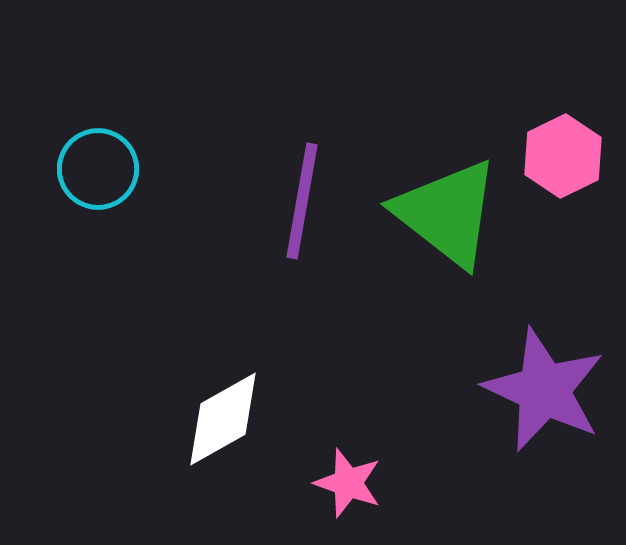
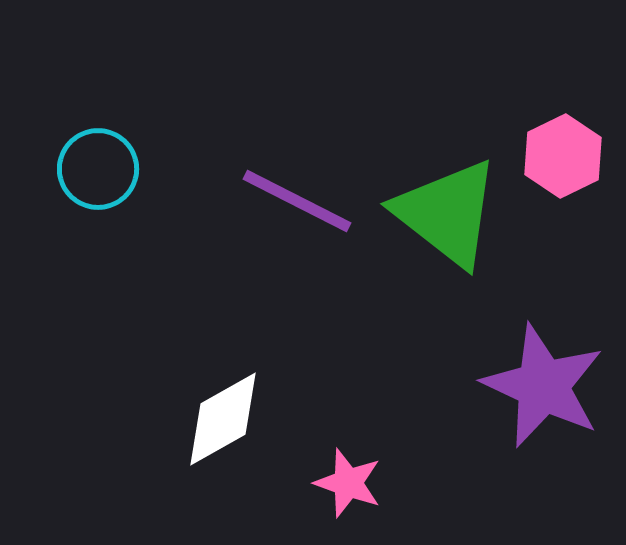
purple line: moved 5 px left; rotated 73 degrees counterclockwise
purple star: moved 1 px left, 4 px up
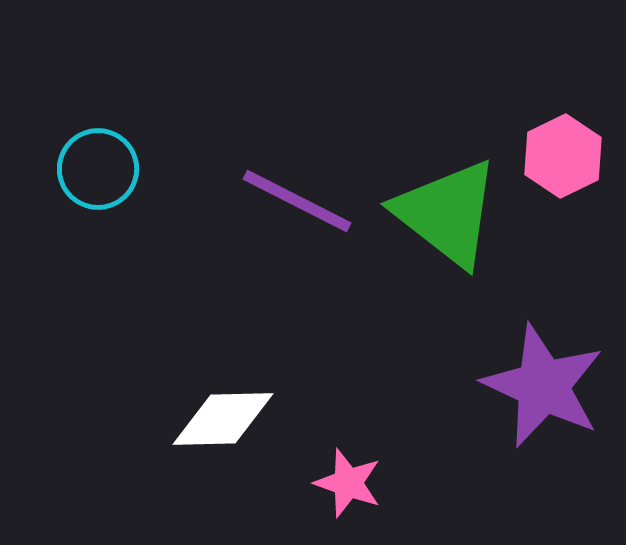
white diamond: rotated 28 degrees clockwise
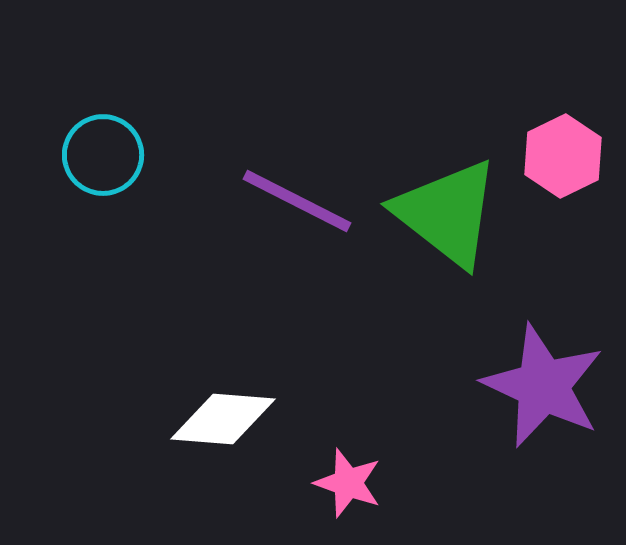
cyan circle: moved 5 px right, 14 px up
white diamond: rotated 6 degrees clockwise
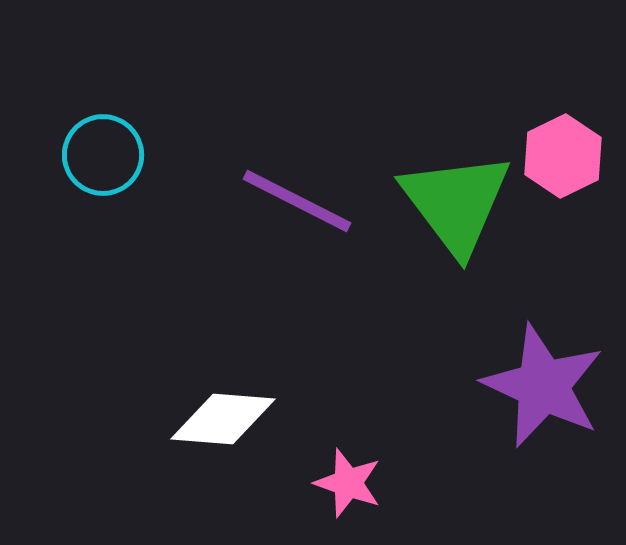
green triangle: moved 9 px right, 10 px up; rotated 15 degrees clockwise
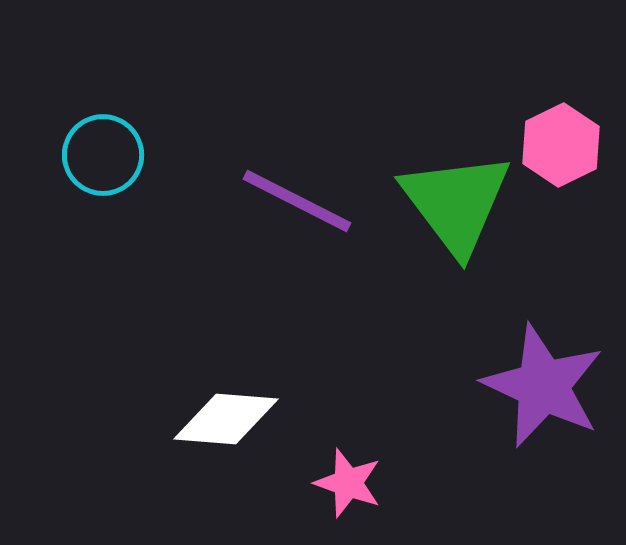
pink hexagon: moved 2 px left, 11 px up
white diamond: moved 3 px right
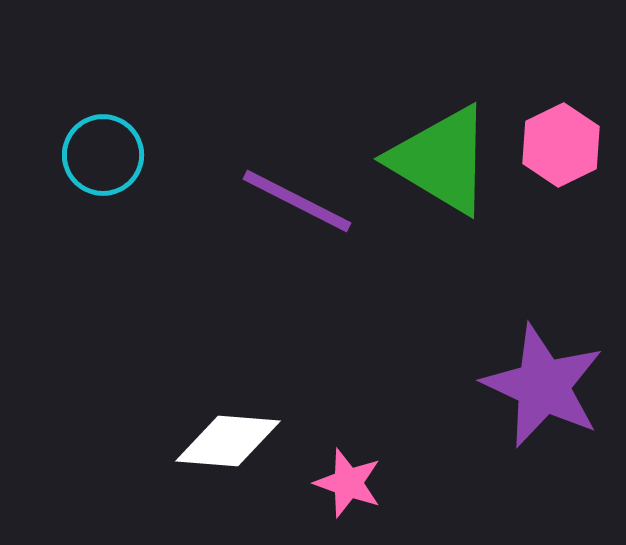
green triangle: moved 15 px left, 43 px up; rotated 22 degrees counterclockwise
white diamond: moved 2 px right, 22 px down
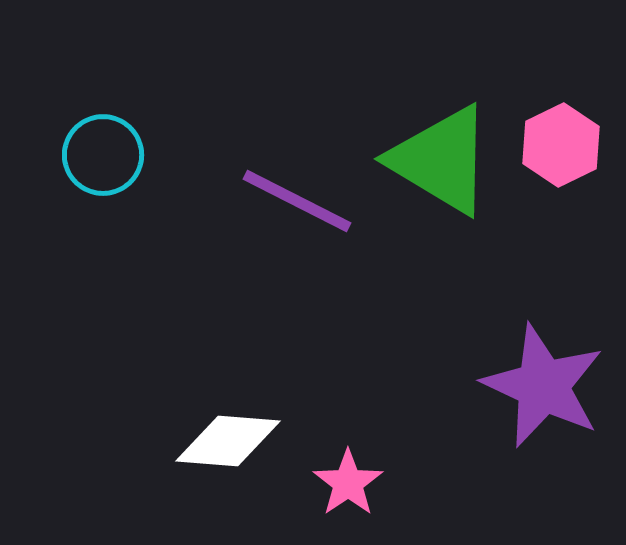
pink star: rotated 18 degrees clockwise
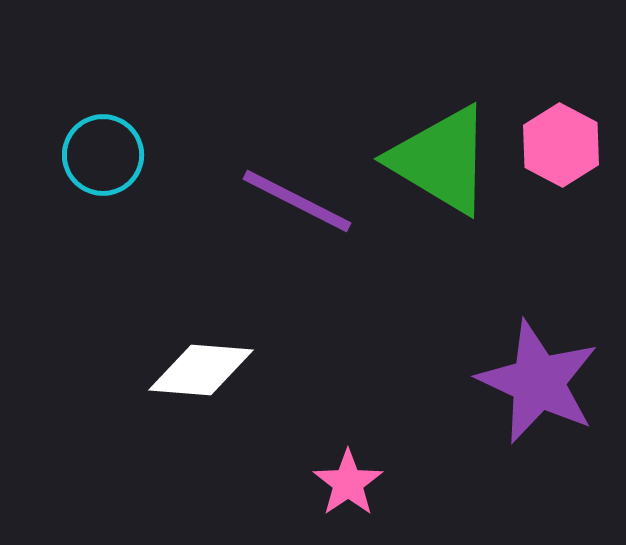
pink hexagon: rotated 6 degrees counterclockwise
purple star: moved 5 px left, 4 px up
white diamond: moved 27 px left, 71 px up
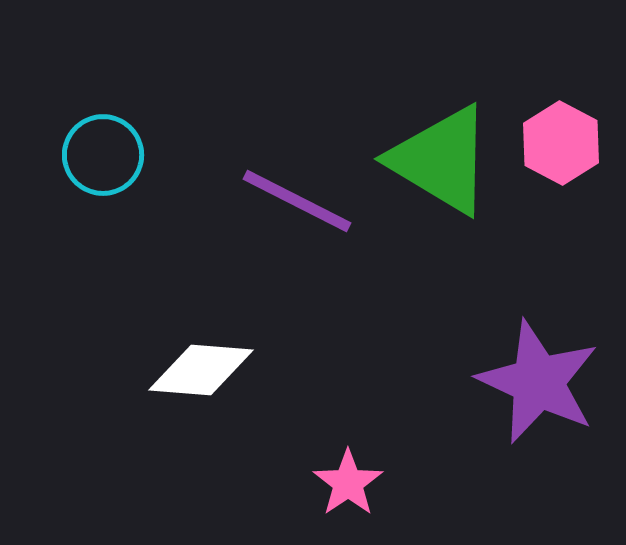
pink hexagon: moved 2 px up
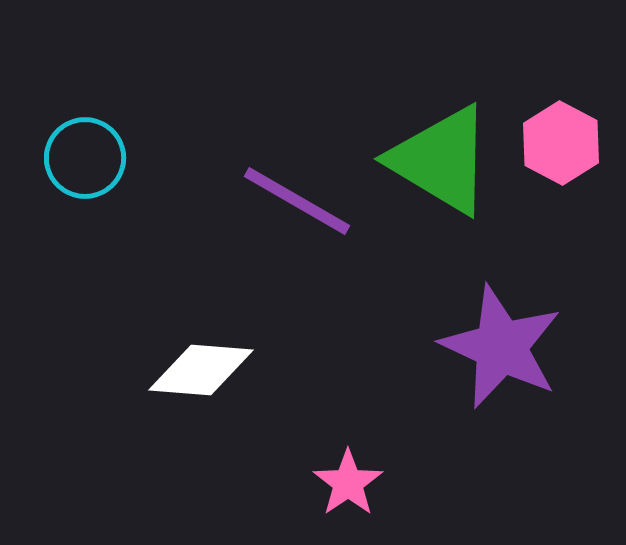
cyan circle: moved 18 px left, 3 px down
purple line: rotated 3 degrees clockwise
purple star: moved 37 px left, 35 px up
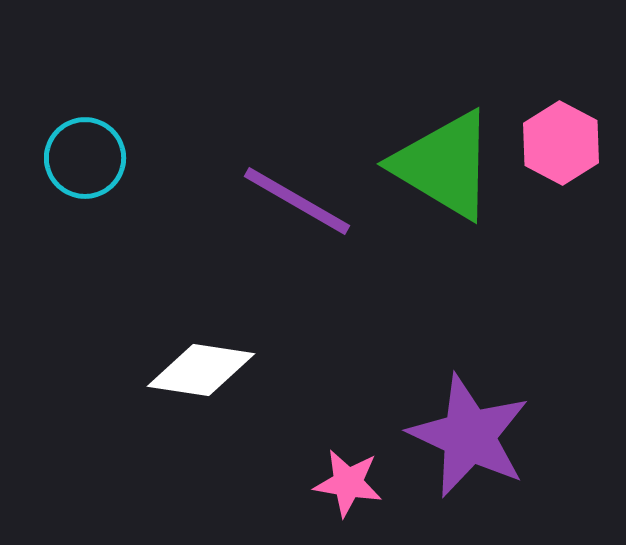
green triangle: moved 3 px right, 5 px down
purple star: moved 32 px left, 89 px down
white diamond: rotated 4 degrees clockwise
pink star: rotated 28 degrees counterclockwise
